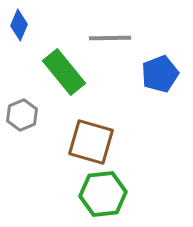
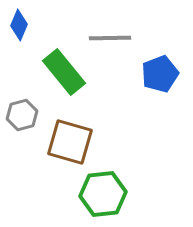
gray hexagon: rotated 8 degrees clockwise
brown square: moved 21 px left
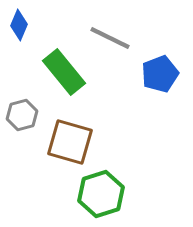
gray line: rotated 27 degrees clockwise
green hexagon: moved 2 px left; rotated 12 degrees counterclockwise
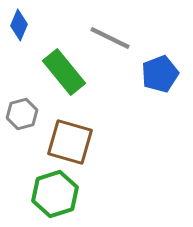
gray hexagon: moved 1 px up
green hexagon: moved 46 px left
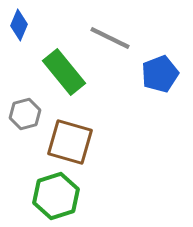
gray hexagon: moved 3 px right
green hexagon: moved 1 px right, 2 px down
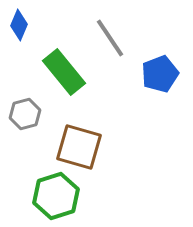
gray line: rotated 30 degrees clockwise
brown square: moved 9 px right, 5 px down
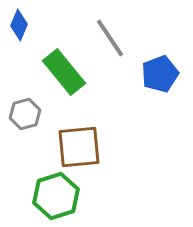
brown square: rotated 21 degrees counterclockwise
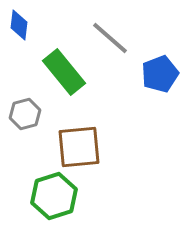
blue diamond: rotated 16 degrees counterclockwise
gray line: rotated 15 degrees counterclockwise
green hexagon: moved 2 px left
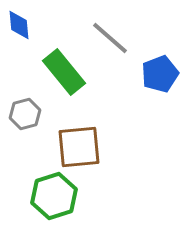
blue diamond: rotated 12 degrees counterclockwise
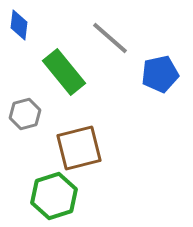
blue diamond: rotated 12 degrees clockwise
blue pentagon: rotated 9 degrees clockwise
brown square: moved 1 px down; rotated 9 degrees counterclockwise
